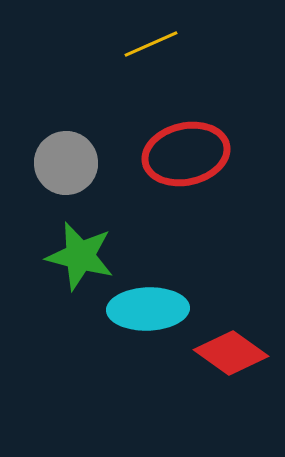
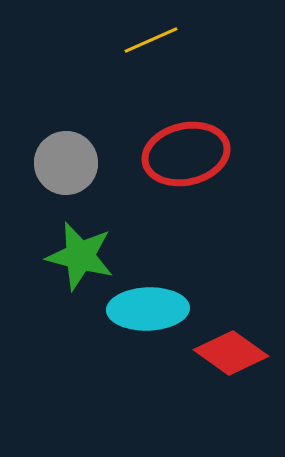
yellow line: moved 4 px up
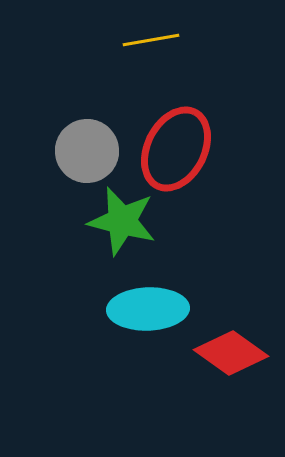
yellow line: rotated 14 degrees clockwise
red ellipse: moved 10 px left, 5 px up; rotated 50 degrees counterclockwise
gray circle: moved 21 px right, 12 px up
green star: moved 42 px right, 35 px up
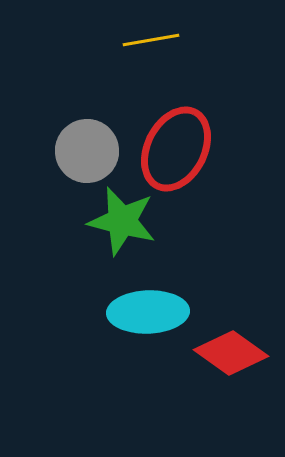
cyan ellipse: moved 3 px down
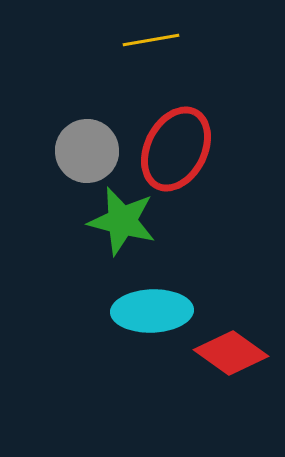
cyan ellipse: moved 4 px right, 1 px up
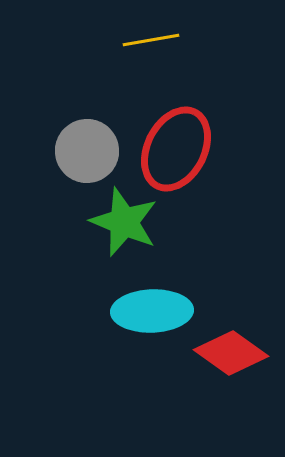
green star: moved 2 px right, 1 px down; rotated 8 degrees clockwise
